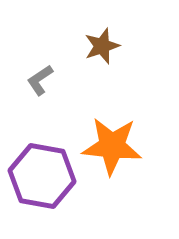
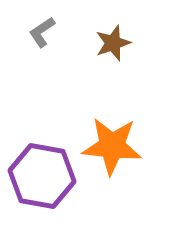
brown star: moved 11 px right, 3 px up
gray L-shape: moved 2 px right, 48 px up
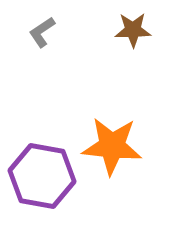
brown star: moved 20 px right, 13 px up; rotated 18 degrees clockwise
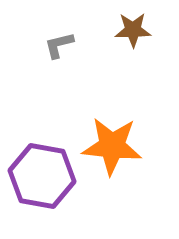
gray L-shape: moved 17 px right, 13 px down; rotated 20 degrees clockwise
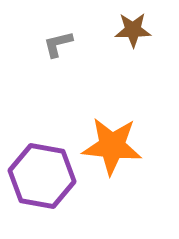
gray L-shape: moved 1 px left, 1 px up
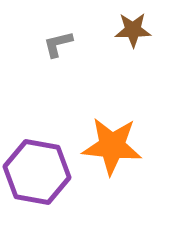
purple hexagon: moved 5 px left, 4 px up
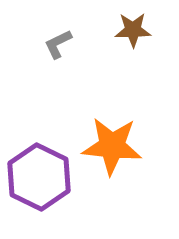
gray L-shape: rotated 12 degrees counterclockwise
purple hexagon: moved 2 px right, 5 px down; rotated 16 degrees clockwise
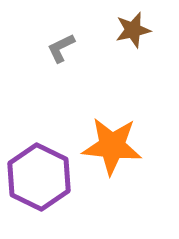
brown star: rotated 12 degrees counterclockwise
gray L-shape: moved 3 px right, 4 px down
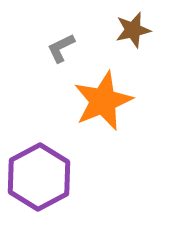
orange star: moved 9 px left, 45 px up; rotated 28 degrees counterclockwise
purple hexagon: rotated 6 degrees clockwise
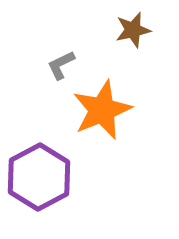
gray L-shape: moved 17 px down
orange star: moved 1 px left, 9 px down
